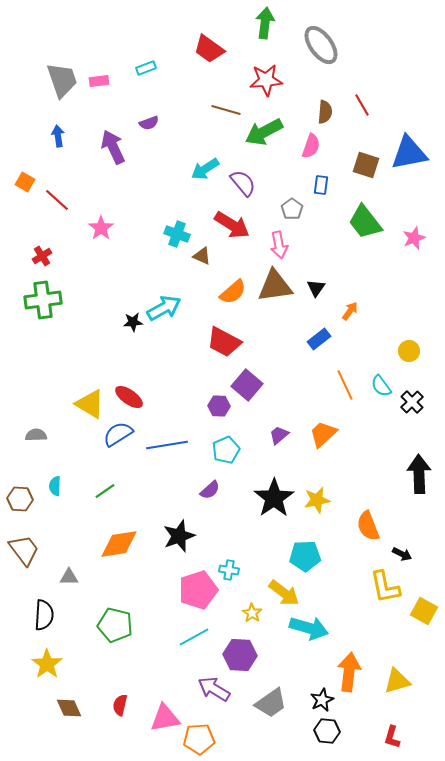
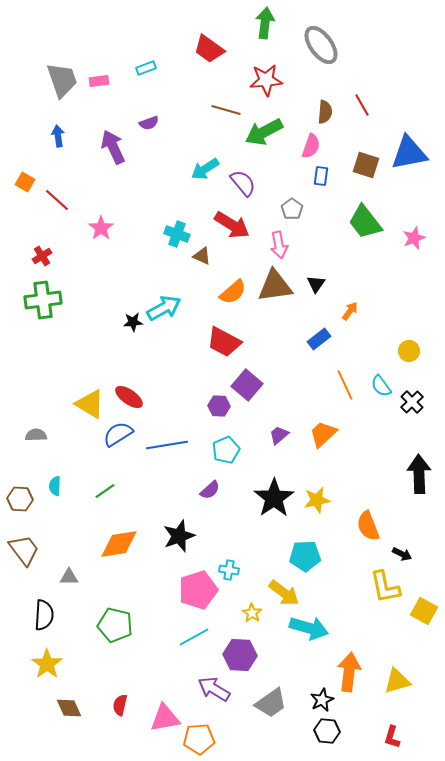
blue rectangle at (321, 185): moved 9 px up
black triangle at (316, 288): moved 4 px up
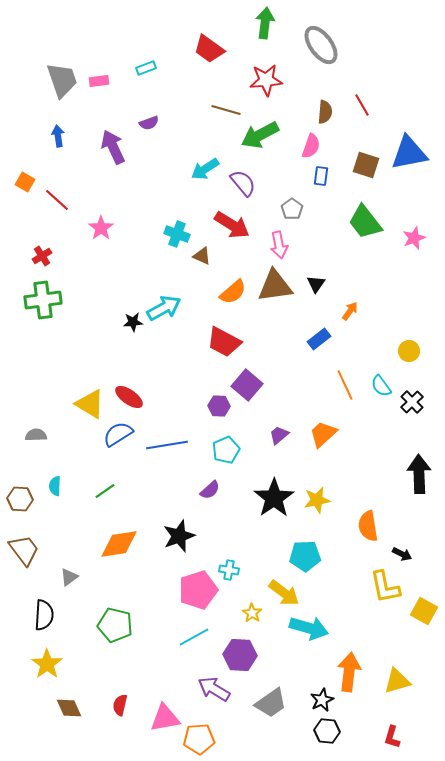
green arrow at (264, 132): moved 4 px left, 3 px down
orange semicircle at (368, 526): rotated 12 degrees clockwise
gray triangle at (69, 577): rotated 36 degrees counterclockwise
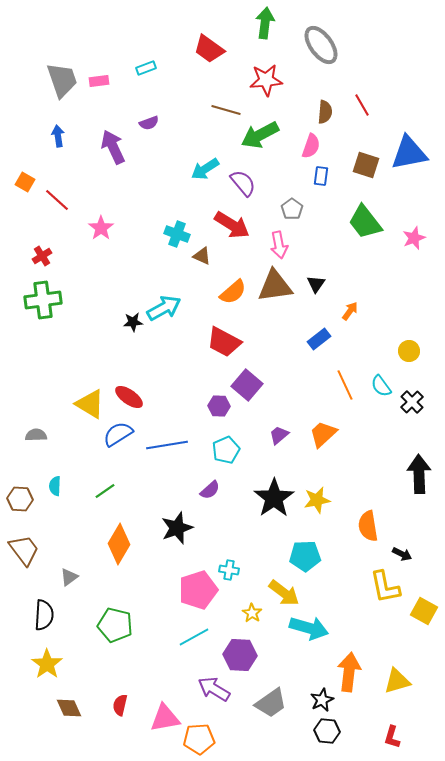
black star at (179, 536): moved 2 px left, 8 px up
orange diamond at (119, 544): rotated 51 degrees counterclockwise
